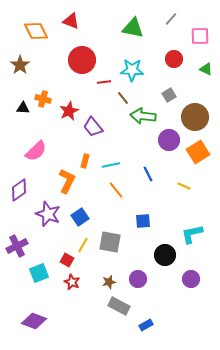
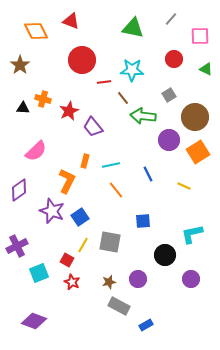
purple star at (48, 214): moved 4 px right, 3 px up
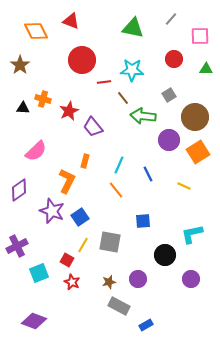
green triangle at (206, 69): rotated 24 degrees counterclockwise
cyan line at (111, 165): moved 8 px right; rotated 54 degrees counterclockwise
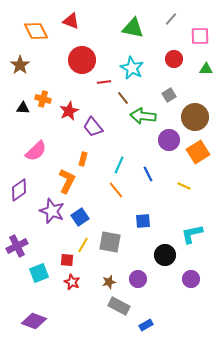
cyan star at (132, 70): moved 2 px up; rotated 25 degrees clockwise
orange rectangle at (85, 161): moved 2 px left, 2 px up
red square at (67, 260): rotated 24 degrees counterclockwise
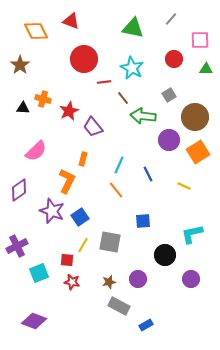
pink square at (200, 36): moved 4 px down
red circle at (82, 60): moved 2 px right, 1 px up
red star at (72, 282): rotated 14 degrees counterclockwise
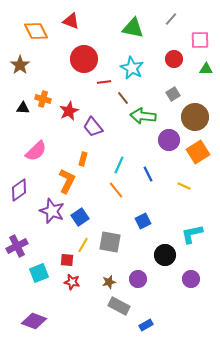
gray square at (169, 95): moved 4 px right, 1 px up
blue square at (143, 221): rotated 21 degrees counterclockwise
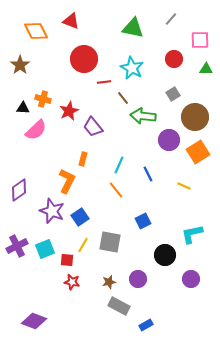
pink semicircle at (36, 151): moved 21 px up
cyan square at (39, 273): moved 6 px right, 24 px up
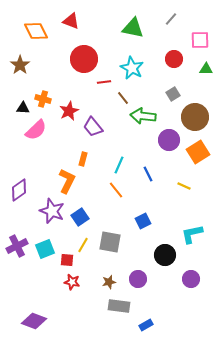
gray rectangle at (119, 306): rotated 20 degrees counterclockwise
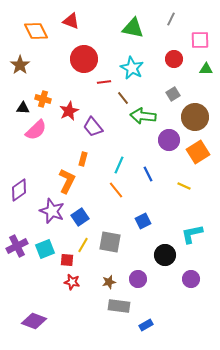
gray line at (171, 19): rotated 16 degrees counterclockwise
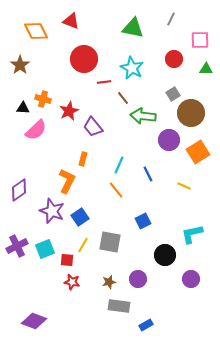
brown circle at (195, 117): moved 4 px left, 4 px up
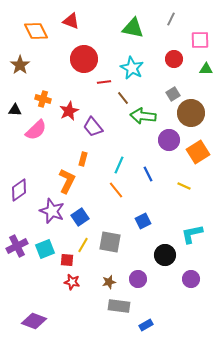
black triangle at (23, 108): moved 8 px left, 2 px down
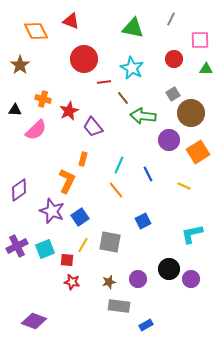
black circle at (165, 255): moved 4 px right, 14 px down
